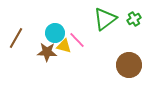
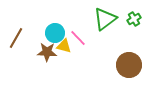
pink line: moved 1 px right, 2 px up
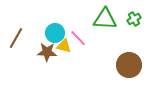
green triangle: rotated 40 degrees clockwise
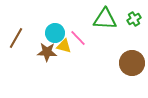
brown circle: moved 3 px right, 2 px up
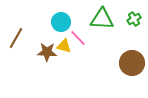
green triangle: moved 3 px left
cyan circle: moved 6 px right, 11 px up
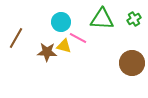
pink line: rotated 18 degrees counterclockwise
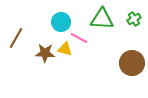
pink line: moved 1 px right
yellow triangle: moved 1 px right, 3 px down
brown star: moved 2 px left, 1 px down
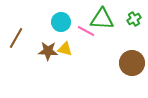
pink line: moved 7 px right, 7 px up
brown star: moved 3 px right, 2 px up
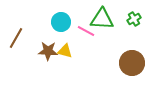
yellow triangle: moved 2 px down
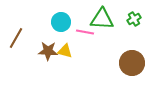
pink line: moved 1 px left, 1 px down; rotated 18 degrees counterclockwise
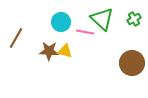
green triangle: rotated 40 degrees clockwise
brown star: moved 1 px right
